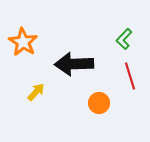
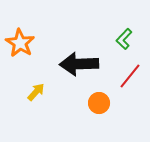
orange star: moved 3 px left, 1 px down
black arrow: moved 5 px right
red line: rotated 56 degrees clockwise
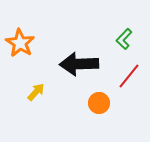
red line: moved 1 px left
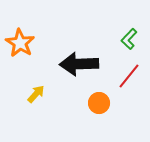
green L-shape: moved 5 px right
yellow arrow: moved 2 px down
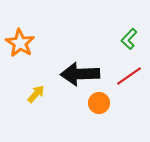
black arrow: moved 1 px right, 10 px down
red line: rotated 16 degrees clockwise
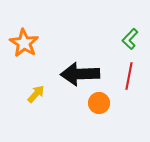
green L-shape: moved 1 px right
orange star: moved 4 px right
red line: rotated 44 degrees counterclockwise
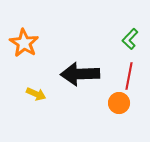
yellow arrow: rotated 72 degrees clockwise
orange circle: moved 20 px right
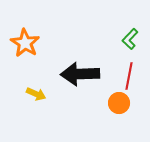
orange star: moved 1 px right
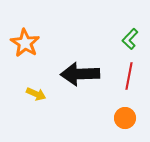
orange circle: moved 6 px right, 15 px down
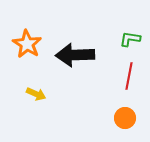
green L-shape: rotated 55 degrees clockwise
orange star: moved 2 px right, 1 px down
black arrow: moved 5 px left, 19 px up
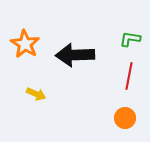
orange star: moved 2 px left
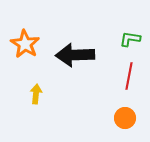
yellow arrow: rotated 108 degrees counterclockwise
